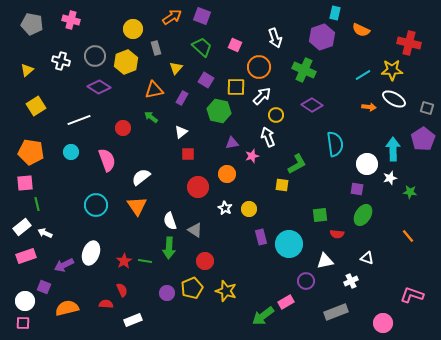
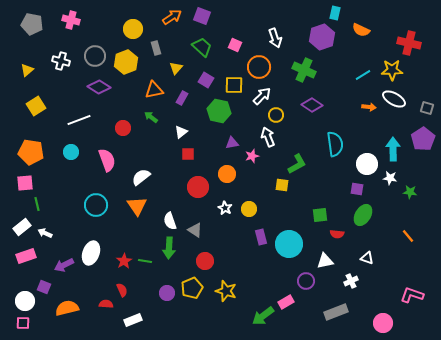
yellow square at (236, 87): moved 2 px left, 2 px up
white star at (390, 178): rotated 24 degrees clockwise
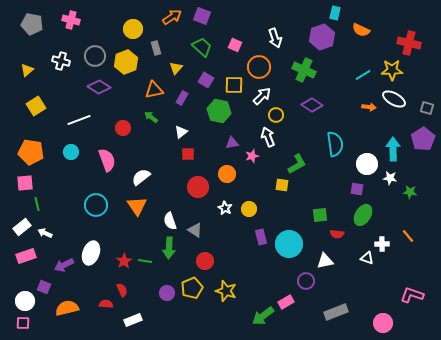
white cross at (351, 281): moved 31 px right, 37 px up; rotated 24 degrees clockwise
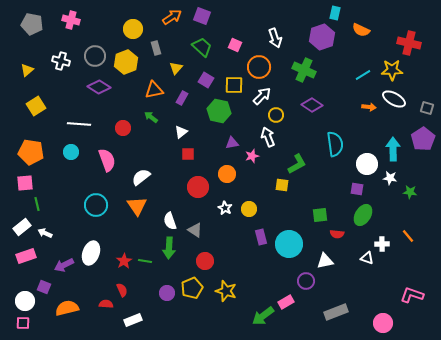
white line at (79, 120): moved 4 px down; rotated 25 degrees clockwise
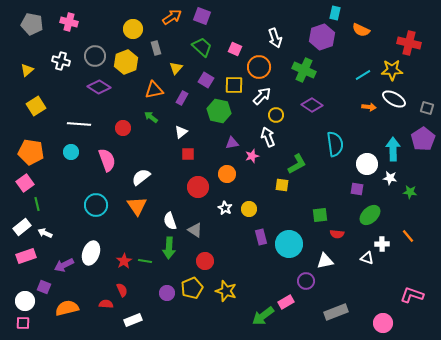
pink cross at (71, 20): moved 2 px left, 2 px down
pink square at (235, 45): moved 4 px down
pink square at (25, 183): rotated 30 degrees counterclockwise
green ellipse at (363, 215): moved 7 px right; rotated 15 degrees clockwise
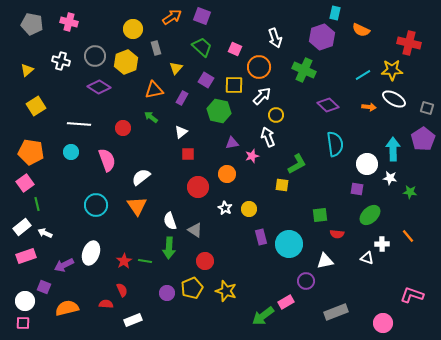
purple diamond at (312, 105): moved 16 px right; rotated 10 degrees clockwise
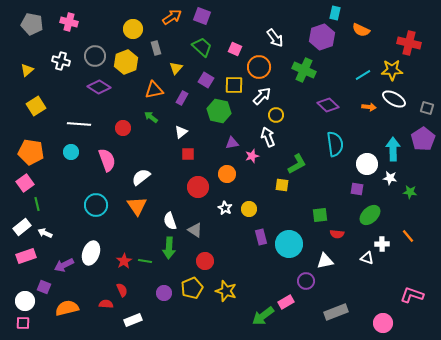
white arrow at (275, 38): rotated 18 degrees counterclockwise
purple circle at (167, 293): moved 3 px left
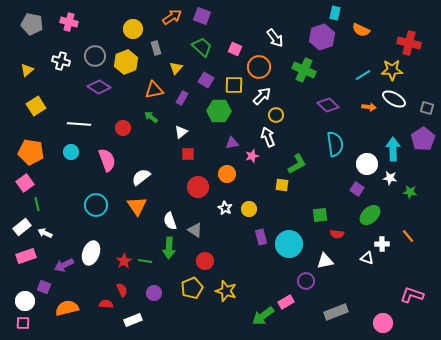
green hexagon at (219, 111): rotated 10 degrees counterclockwise
purple square at (357, 189): rotated 24 degrees clockwise
purple circle at (164, 293): moved 10 px left
